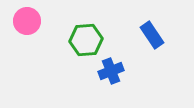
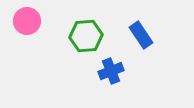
blue rectangle: moved 11 px left
green hexagon: moved 4 px up
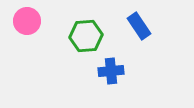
blue rectangle: moved 2 px left, 9 px up
blue cross: rotated 15 degrees clockwise
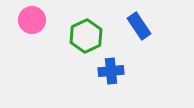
pink circle: moved 5 px right, 1 px up
green hexagon: rotated 20 degrees counterclockwise
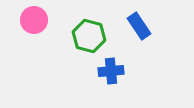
pink circle: moved 2 px right
green hexagon: moved 3 px right; rotated 20 degrees counterclockwise
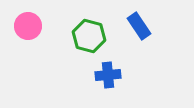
pink circle: moved 6 px left, 6 px down
blue cross: moved 3 px left, 4 px down
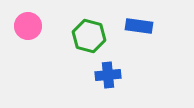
blue rectangle: rotated 48 degrees counterclockwise
